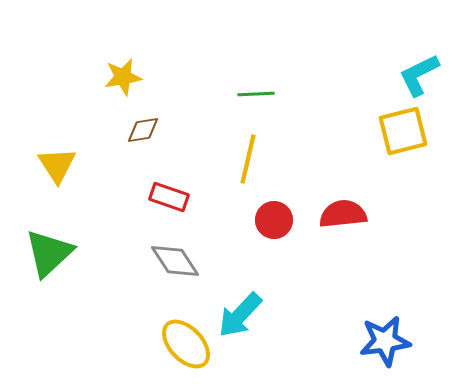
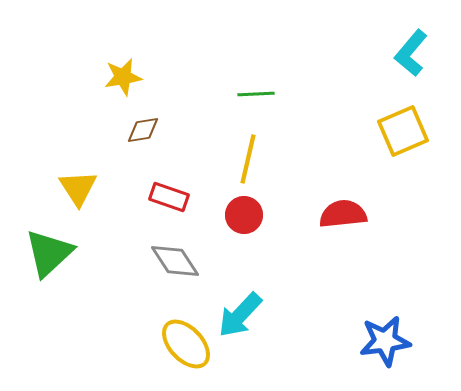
cyan L-shape: moved 8 px left, 22 px up; rotated 24 degrees counterclockwise
yellow square: rotated 9 degrees counterclockwise
yellow triangle: moved 21 px right, 23 px down
red circle: moved 30 px left, 5 px up
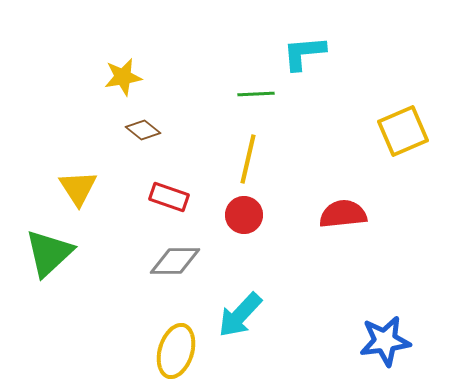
cyan L-shape: moved 107 px left; rotated 45 degrees clockwise
brown diamond: rotated 48 degrees clockwise
gray diamond: rotated 57 degrees counterclockwise
yellow ellipse: moved 10 px left, 7 px down; rotated 60 degrees clockwise
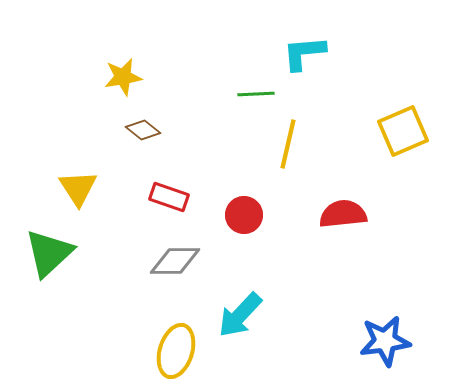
yellow line: moved 40 px right, 15 px up
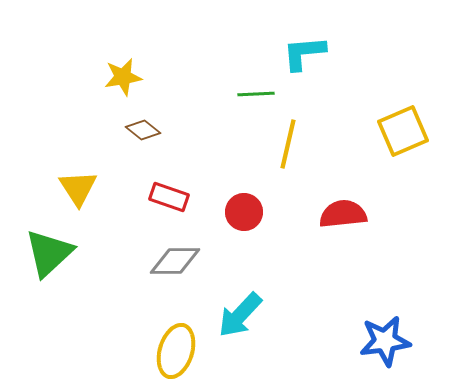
red circle: moved 3 px up
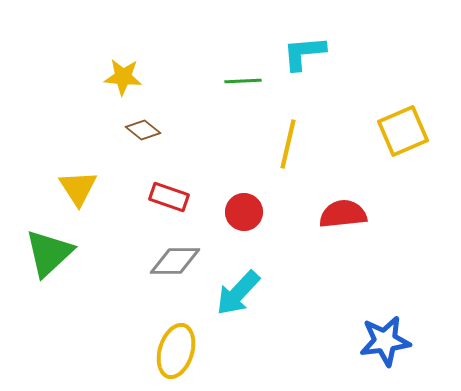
yellow star: rotated 15 degrees clockwise
green line: moved 13 px left, 13 px up
cyan arrow: moved 2 px left, 22 px up
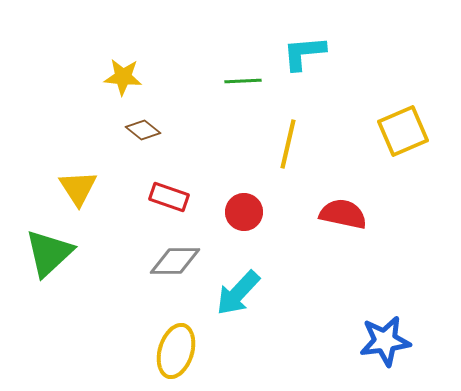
red semicircle: rotated 18 degrees clockwise
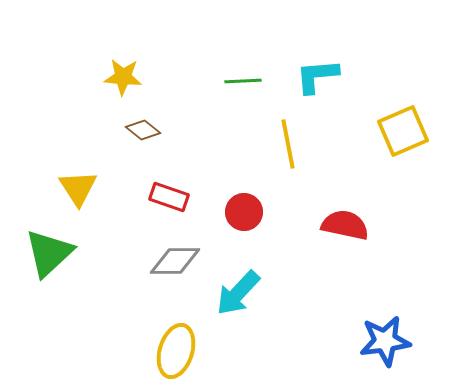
cyan L-shape: moved 13 px right, 23 px down
yellow line: rotated 24 degrees counterclockwise
red semicircle: moved 2 px right, 11 px down
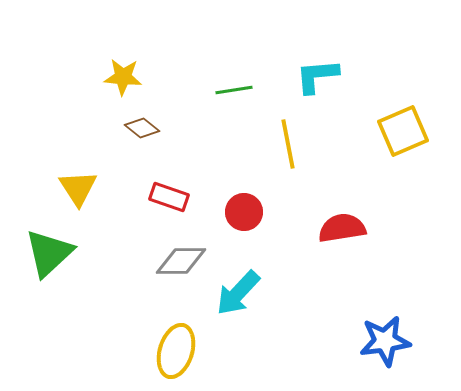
green line: moved 9 px left, 9 px down; rotated 6 degrees counterclockwise
brown diamond: moved 1 px left, 2 px up
red semicircle: moved 3 px left, 3 px down; rotated 21 degrees counterclockwise
gray diamond: moved 6 px right
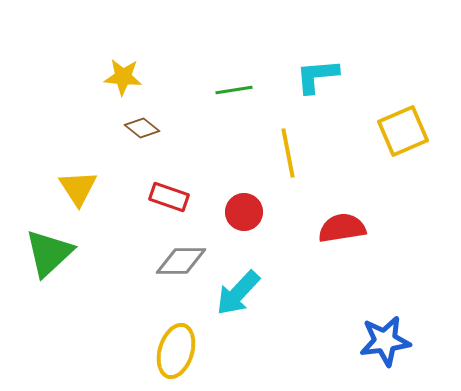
yellow line: moved 9 px down
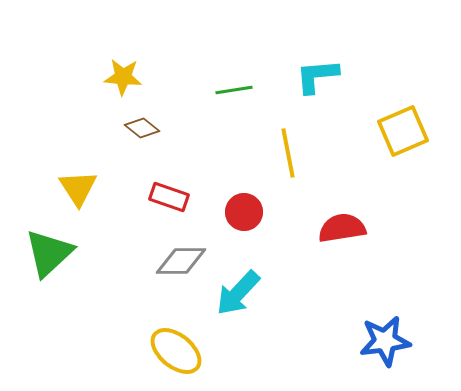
yellow ellipse: rotated 68 degrees counterclockwise
